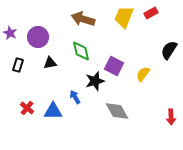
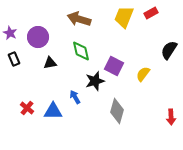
brown arrow: moved 4 px left
black rectangle: moved 4 px left, 6 px up; rotated 40 degrees counterclockwise
gray diamond: rotated 45 degrees clockwise
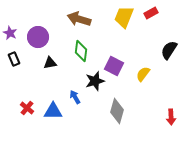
green diamond: rotated 20 degrees clockwise
